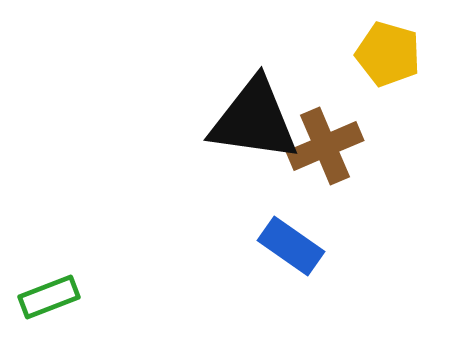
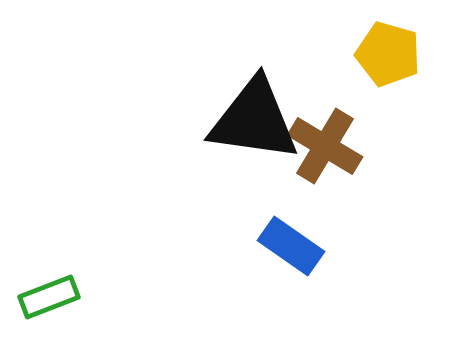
brown cross: rotated 36 degrees counterclockwise
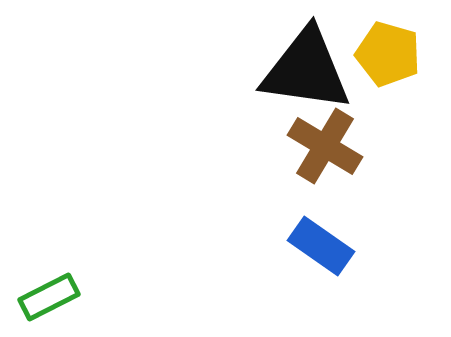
black triangle: moved 52 px right, 50 px up
blue rectangle: moved 30 px right
green rectangle: rotated 6 degrees counterclockwise
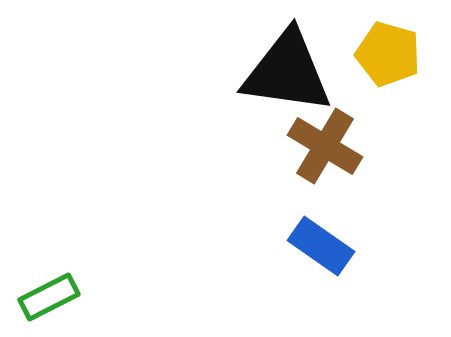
black triangle: moved 19 px left, 2 px down
